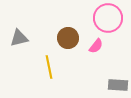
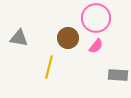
pink circle: moved 12 px left
gray triangle: rotated 24 degrees clockwise
yellow line: rotated 25 degrees clockwise
gray rectangle: moved 10 px up
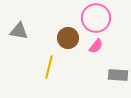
gray triangle: moved 7 px up
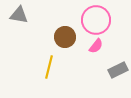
pink circle: moved 2 px down
gray triangle: moved 16 px up
brown circle: moved 3 px left, 1 px up
gray rectangle: moved 5 px up; rotated 30 degrees counterclockwise
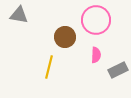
pink semicircle: moved 9 px down; rotated 35 degrees counterclockwise
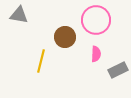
pink semicircle: moved 1 px up
yellow line: moved 8 px left, 6 px up
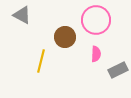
gray triangle: moved 3 px right; rotated 18 degrees clockwise
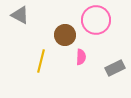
gray triangle: moved 2 px left
brown circle: moved 2 px up
pink semicircle: moved 15 px left, 3 px down
gray rectangle: moved 3 px left, 2 px up
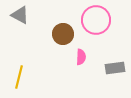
brown circle: moved 2 px left, 1 px up
yellow line: moved 22 px left, 16 px down
gray rectangle: rotated 18 degrees clockwise
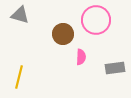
gray triangle: rotated 12 degrees counterclockwise
